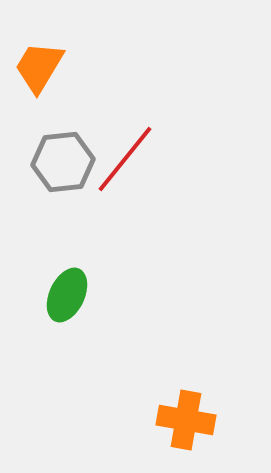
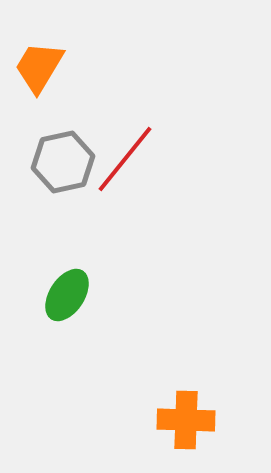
gray hexagon: rotated 6 degrees counterclockwise
green ellipse: rotated 8 degrees clockwise
orange cross: rotated 8 degrees counterclockwise
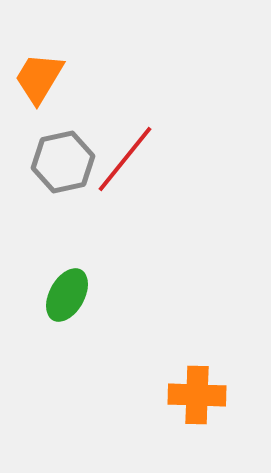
orange trapezoid: moved 11 px down
green ellipse: rotated 4 degrees counterclockwise
orange cross: moved 11 px right, 25 px up
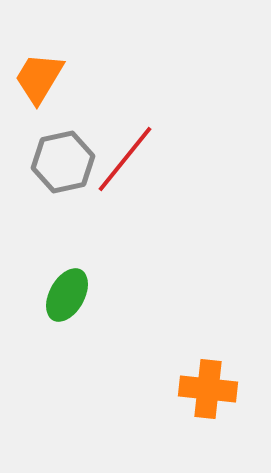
orange cross: moved 11 px right, 6 px up; rotated 4 degrees clockwise
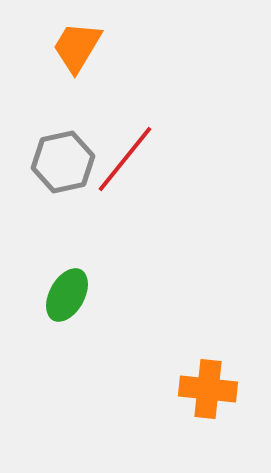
orange trapezoid: moved 38 px right, 31 px up
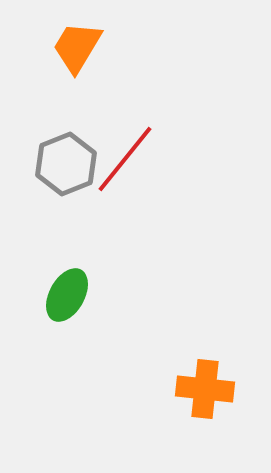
gray hexagon: moved 3 px right, 2 px down; rotated 10 degrees counterclockwise
orange cross: moved 3 px left
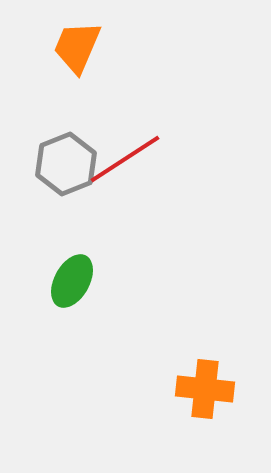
orange trapezoid: rotated 8 degrees counterclockwise
red line: rotated 18 degrees clockwise
green ellipse: moved 5 px right, 14 px up
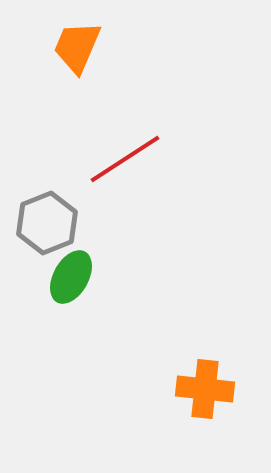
gray hexagon: moved 19 px left, 59 px down
green ellipse: moved 1 px left, 4 px up
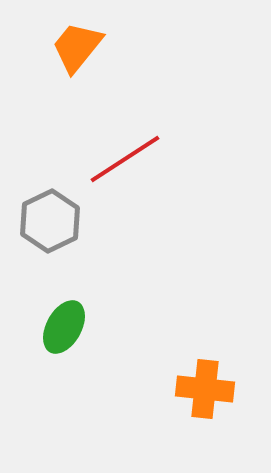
orange trapezoid: rotated 16 degrees clockwise
gray hexagon: moved 3 px right, 2 px up; rotated 4 degrees counterclockwise
green ellipse: moved 7 px left, 50 px down
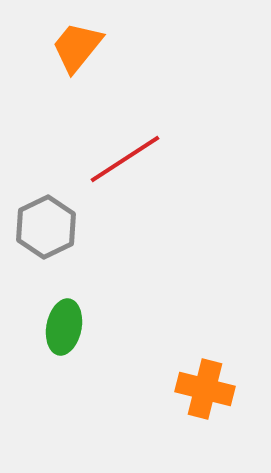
gray hexagon: moved 4 px left, 6 px down
green ellipse: rotated 18 degrees counterclockwise
orange cross: rotated 8 degrees clockwise
